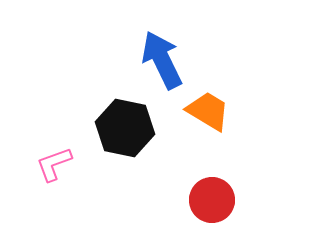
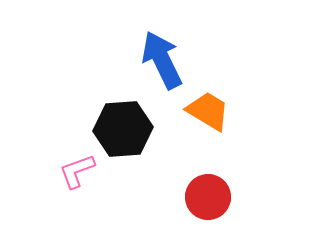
black hexagon: moved 2 px left, 1 px down; rotated 16 degrees counterclockwise
pink L-shape: moved 23 px right, 7 px down
red circle: moved 4 px left, 3 px up
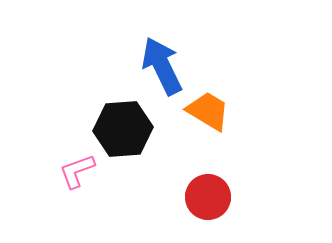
blue arrow: moved 6 px down
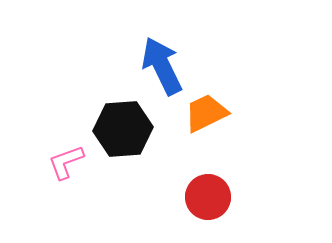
orange trapezoid: moved 2 px left, 2 px down; rotated 57 degrees counterclockwise
pink L-shape: moved 11 px left, 9 px up
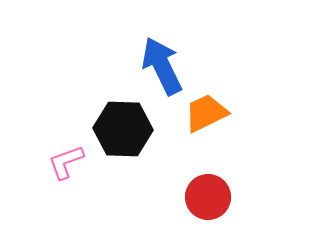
black hexagon: rotated 6 degrees clockwise
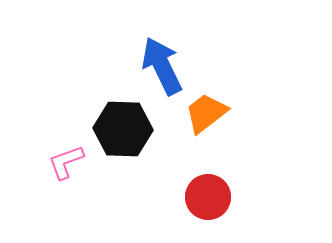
orange trapezoid: rotated 12 degrees counterclockwise
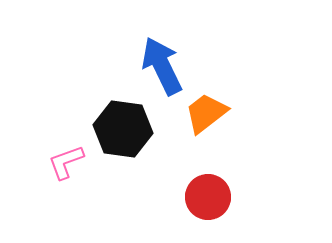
black hexagon: rotated 6 degrees clockwise
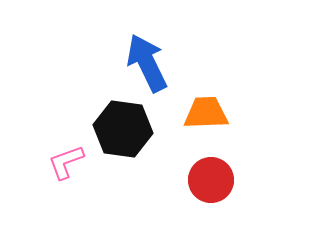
blue arrow: moved 15 px left, 3 px up
orange trapezoid: rotated 36 degrees clockwise
red circle: moved 3 px right, 17 px up
